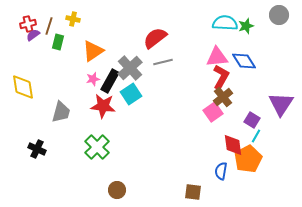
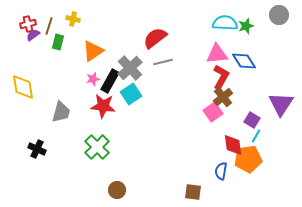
pink triangle: moved 3 px up
orange pentagon: rotated 20 degrees clockwise
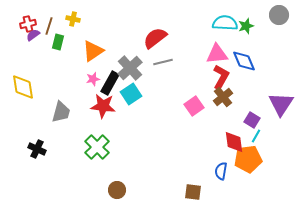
blue diamond: rotated 10 degrees clockwise
black rectangle: moved 2 px down
pink square: moved 19 px left, 6 px up
red diamond: moved 1 px right, 3 px up
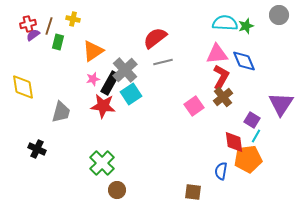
gray cross: moved 5 px left, 2 px down
green cross: moved 5 px right, 16 px down
